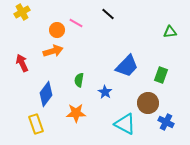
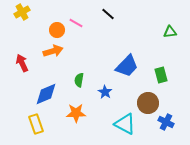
green rectangle: rotated 35 degrees counterclockwise
blue diamond: rotated 30 degrees clockwise
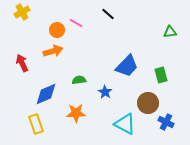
green semicircle: rotated 72 degrees clockwise
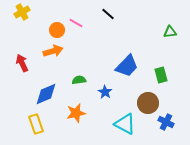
orange star: rotated 12 degrees counterclockwise
